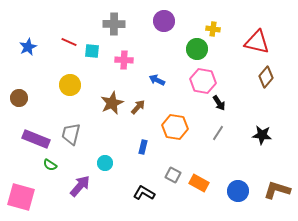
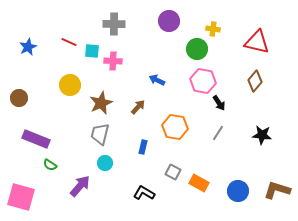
purple circle: moved 5 px right
pink cross: moved 11 px left, 1 px down
brown diamond: moved 11 px left, 4 px down
brown star: moved 11 px left
gray trapezoid: moved 29 px right
gray square: moved 3 px up
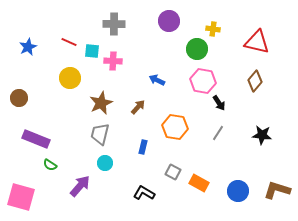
yellow circle: moved 7 px up
